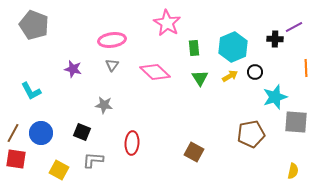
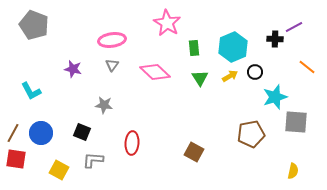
orange line: moved 1 px right, 1 px up; rotated 48 degrees counterclockwise
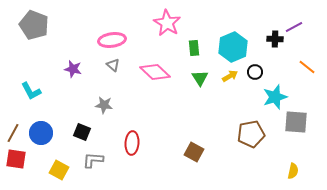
gray triangle: moved 1 px right; rotated 24 degrees counterclockwise
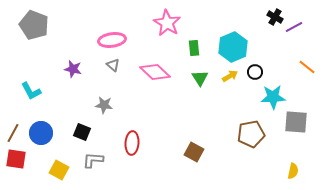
black cross: moved 22 px up; rotated 28 degrees clockwise
cyan star: moved 2 px left; rotated 15 degrees clockwise
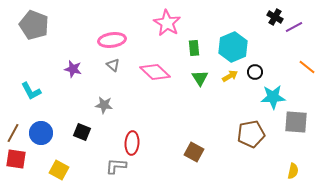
gray L-shape: moved 23 px right, 6 px down
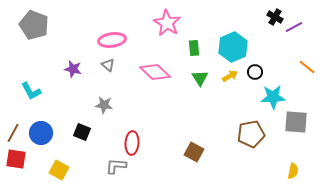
gray triangle: moved 5 px left
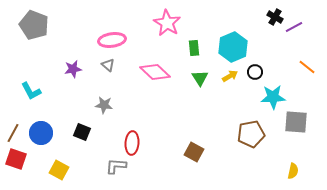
purple star: rotated 24 degrees counterclockwise
red square: rotated 10 degrees clockwise
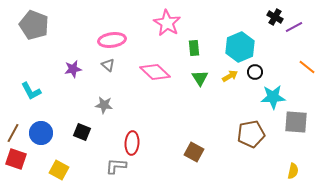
cyan hexagon: moved 7 px right
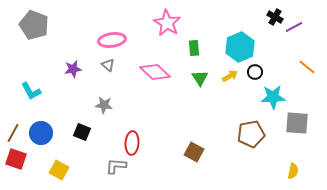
gray square: moved 1 px right, 1 px down
